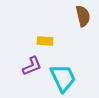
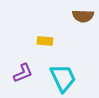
brown semicircle: rotated 105 degrees clockwise
purple L-shape: moved 9 px left, 7 px down
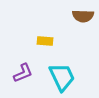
cyan trapezoid: moved 1 px left, 1 px up
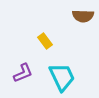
yellow rectangle: rotated 49 degrees clockwise
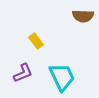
yellow rectangle: moved 9 px left
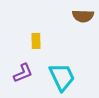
yellow rectangle: rotated 35 degrees clockwise
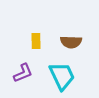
brown semicircle: moved 12 px left, 26 px down
cyan trapezoid: moved 1 px up
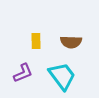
cyan trapezoid: rotated 12 degrees counterclockwise
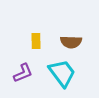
cyan trapezoid: moved 3 px up
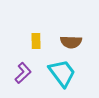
purple L-shape: rotated 20 degrees counterclockwise
